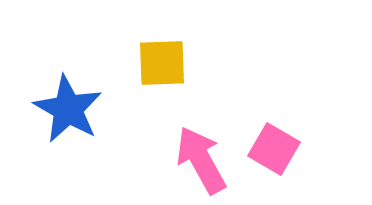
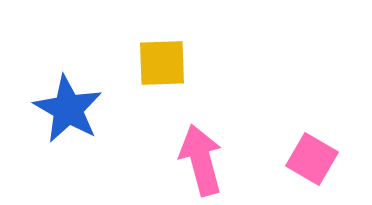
pink square: moved 38 px right, 10 px down
pink arrow: rotated 14 degrees clockwise
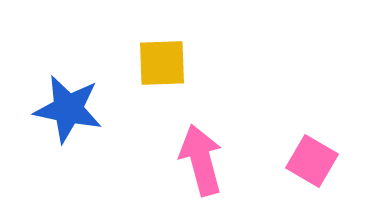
blue star: rotated 18 degrees counterclockwise
pink square: moved 2 px down
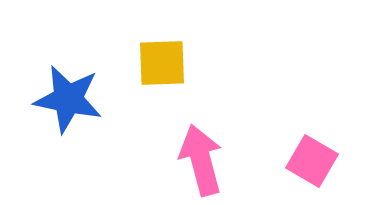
blue star: moved 10 px up
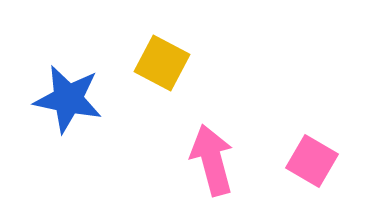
yellow square: rotated 30 degrees clockwise
pink arrow: moved 11 px right
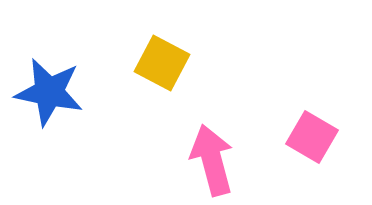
blue star: moved 19 px left, 7 px up
pink square: moved 24 px up
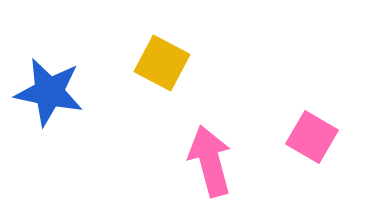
pink arrow: moved 2 px left, 1 px down
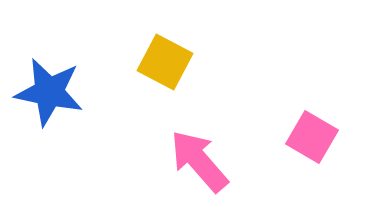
yellow square: moved 3 px right, 1 px up
pink arrow: moved 11 px left; rotated 26 degrees counterclockwise
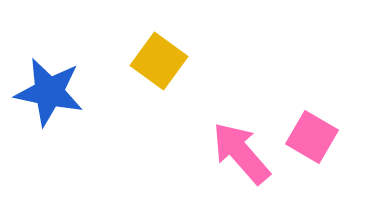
yellow square: moved 6 px left, 1 px up; rotated 8 degrees clockwise
pink arrow: moved 42 px right, 8 px up
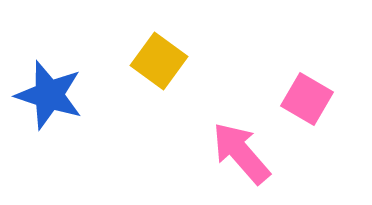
blue star: moved 3 px down; rotated 6 degrees clockwise
pink square: moved 5 px left, 38 px up
